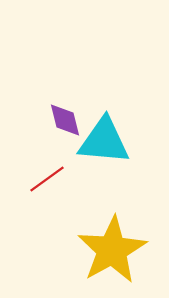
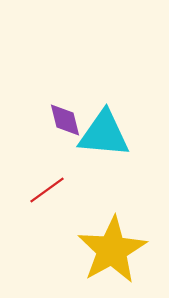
cyan triangle: moved 7 px up
red line: moved 11 px down
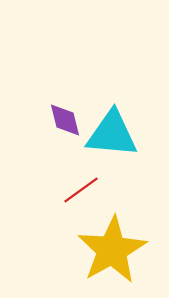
cyan triangle: moved 8 px right
red line: moved 34 px right
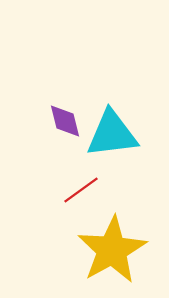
purple diamond: moved 1 px down
cyan triangle: rotated 12 degrees counterclockwise
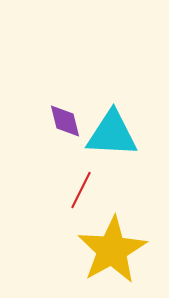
cyan triangle: rotated 10 degrees clockwise
red line: rotated 27 degrees counterclockwise
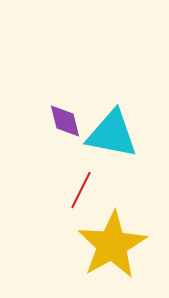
cyan triangle: rotated 8 degrees clockwise
yellow star: moved 5 px up
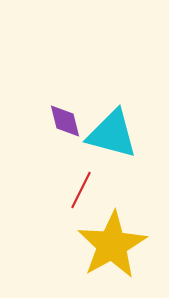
cyan triangle: rotated 4 degrees clockwise
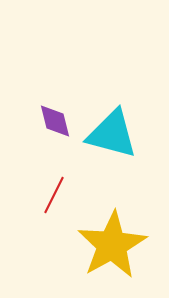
purple diamond: moved 10 px left
red line: moved 27 px left, 5 px down
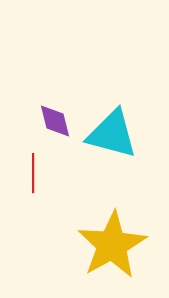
red line: moved 21 px left, 22 px up; rotated 27 degrees counterclockwise
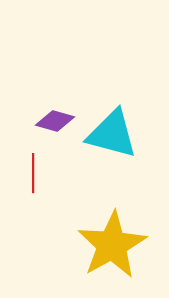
purple diamond: rotated 60 degrees counterclockwise
